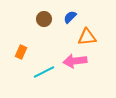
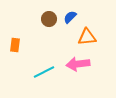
brown circle: moved 5 px right
orange rectangle: moved 6 px left, 7 px up; rotated 16 degrees counterclockwise
pink arrow: moved 3 px right, 3 px down
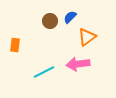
brown circle: moved 1 px right, 2 px down
orange triangle: rotated 30 degrees counterclockwise
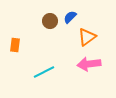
pink arrow: moved 11 px right
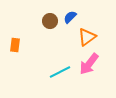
pink arrow: rotated 45 degrees counterclockwise
cyan line: moved 16 px right
